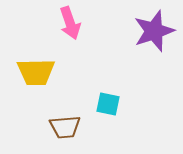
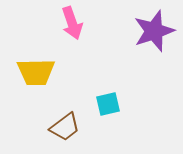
pink arrow: moved 2 px right
cyan square: rotated 25 degrees counterclockwise
brown trapezoid: rotated 32 degrees counterclockwise
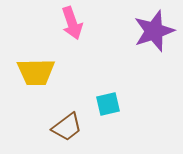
brown trapezoid: moved 2 px right
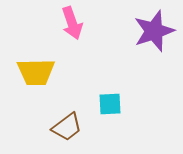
cyan square: moved 2 px right; rotated 10 degrees clockwise
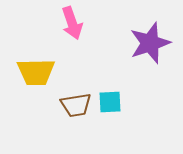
purple star: moved 4 px left, 12 px down
cyan square: moved 2 px up
brown trapezoid: moved 9 px right, 22 px up; rotated 28 degrees clockwise
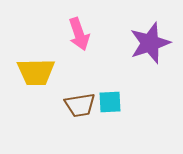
pink arrow: moved 7 px right, 11 px down
brown trapezoid: moved 4 px right
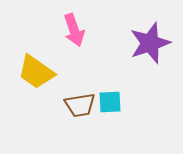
pink arrow: moved 5 px left, 4 px up
yellow trapezoid: rotated 36 degrees clockwise
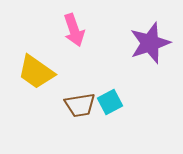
cyan square: rotated 25 degrees counterclockwise
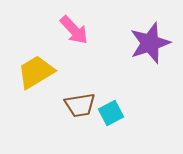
pink arrow: rotated 24 degrees counterclockwise
yellow trapezoid: rotated 114 degrees clockwise
cyan square: moved 1 px right, 11 px down
